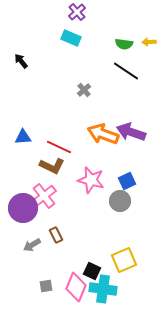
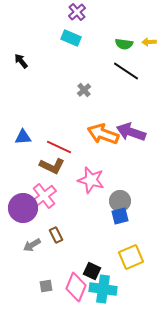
blue square: moved 7 px left, 35 px down; rotated 12 degrees clockwise
yellow square: moved 7 px right, 3 px up
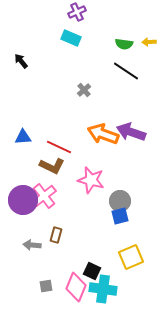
purple cross: rotated 18 degrees clockwise
purple circle: moved 8 px up
brown rectangle: rotated 42 degrees clockwise
gray arrow: rotated 36 degrees clockwise
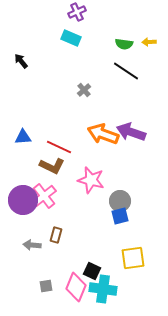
yellow square: moved 2 px right, 1 px down; rotated 15 degrees clockwise
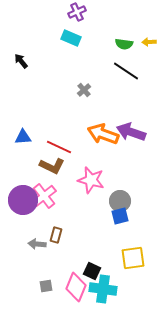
gray arrow: moved 5 px right, 1 px up
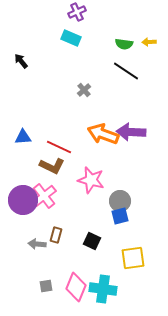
purple arrow: rotated 16 degrees counterclockwise
black square: moved 30 px up
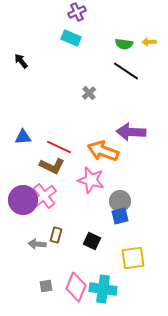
gray cross: moved 5 px right, 3 px down
orange arrow: moved 17 px down
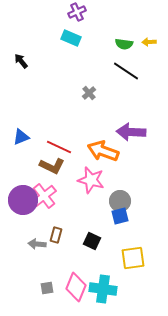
blue triangle: moved 2 px left; rotated 18 degrees counterclockwise
gray square: moved 1 px right, 2 px down
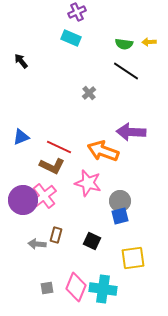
pink star: moved 3 px left, 3 px down
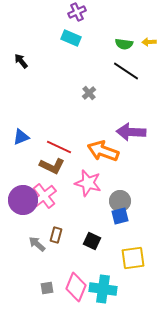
gray arrow: rotated 36 degrees clockwise
